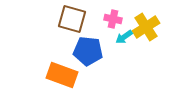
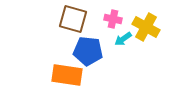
brown square: moved 1 px right
yellow cross: rotated 28 degrees counterclockwise
cyan arrow: moved 1 px left, 2 px down
orange rectangle: moved 5 px right; rotated 12 degrees counterclockwise
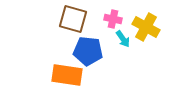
cyan arrow: rotated 90 degrees counterclockwise
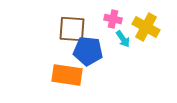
brown square: moved 1 px left, 10 px down; rotated 12 degrees counterclockwise
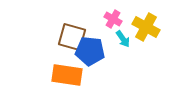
pink cross: rotated 18 degrees clockwise
brown square: moved 8 px down; rotated 12 degrees clockwise
blue pentagon: moved 2 px right
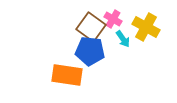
brown square: moved 19 px right, 10 px up; rotated 20 degrees clockwise
